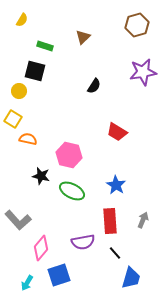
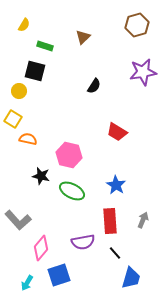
yellow semicircle: moved 2 px right, 5 px down
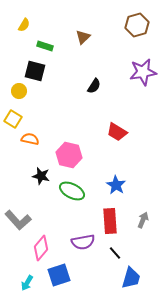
orange semicircle: moved 2 px right
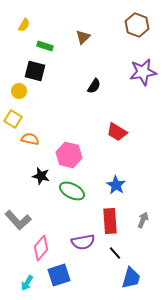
brown hexagon: rotated 25 degrees counterclockwise
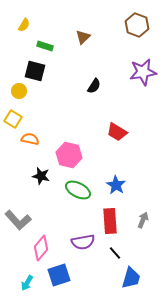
green ellipse: moved 6 px right, 1 px up
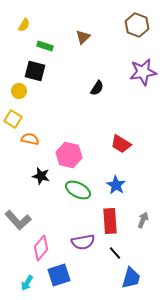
black semicircle: moved 3 px right, 2 px down
red trapezoid: moved 4 px right, 12 px down
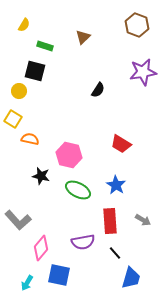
black semicircle: moved 1 px right, 2 px down
gray arrow: rotated 98 degrees clockwise
blue square: rotated 30 degrees clockwise
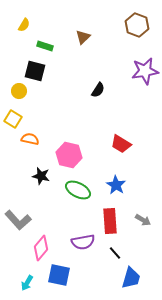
purple star: moved 2 px right, 1 px up
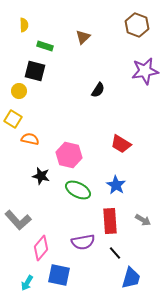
yellow semicircle: rotated 32 degrees counterclockwise
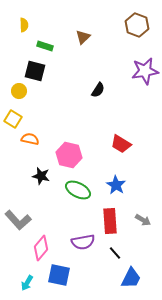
blue trapezoid: rotated 10 degrees clockwise
